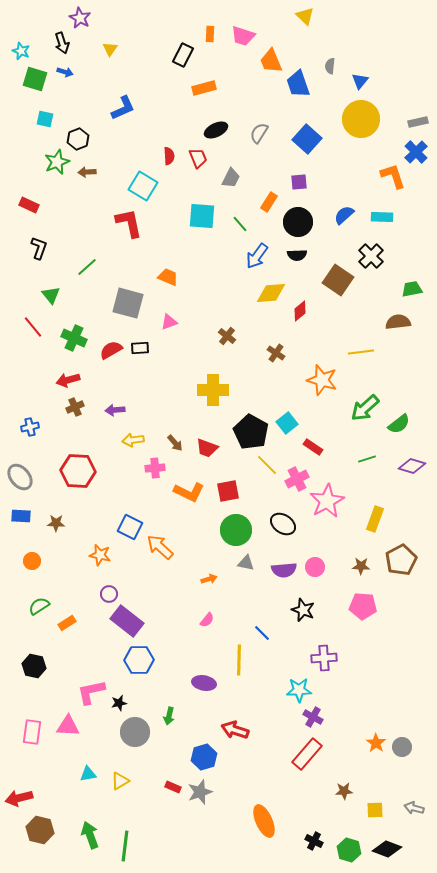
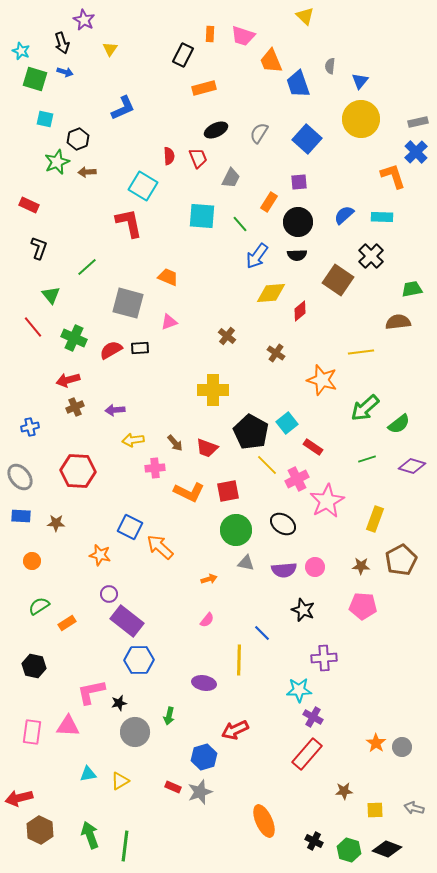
purple star at (80, 18): moved 4 px right, 2 px down
red arrow at (235, 730): rotated 44 degrees counterclockwise
brown hexagon at (40, 830): rotated 12 degrees clockwise
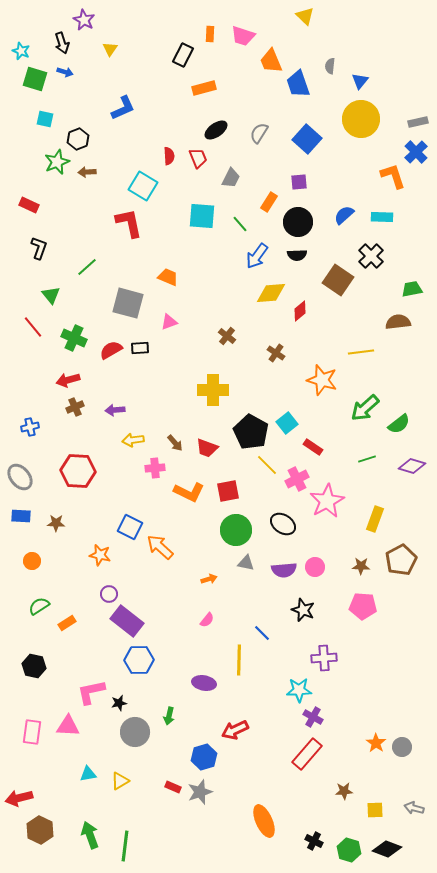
black ellipse at (216, 130): rotated 10 degrees counterclockwise
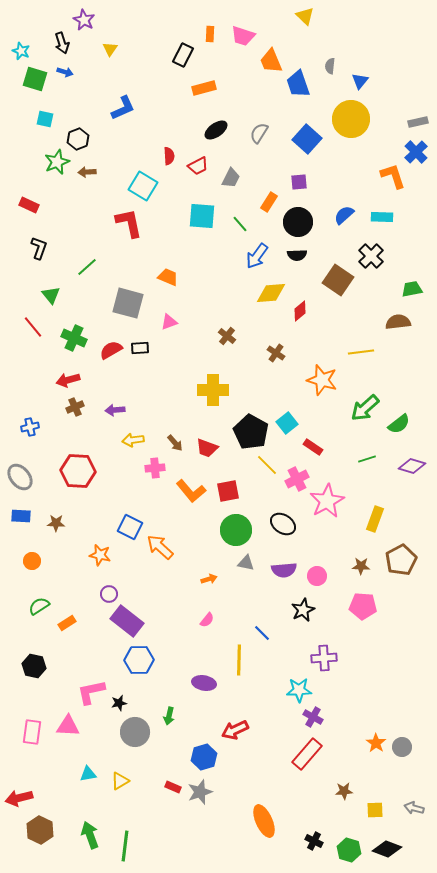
yellow circle at (361, 119): moved 10 px left
red trapezoid at (198, 158): moved 8 px down; rotated 85 degrees clockwise
orange L-shape at (189, 492): moved 2 px right, 1 px up; rotated 24 degrees clockwise
pink circle at (315, 567): moved 2 px right, 9 px down
black star at (303, 610): rotated 25 degrees clockwise
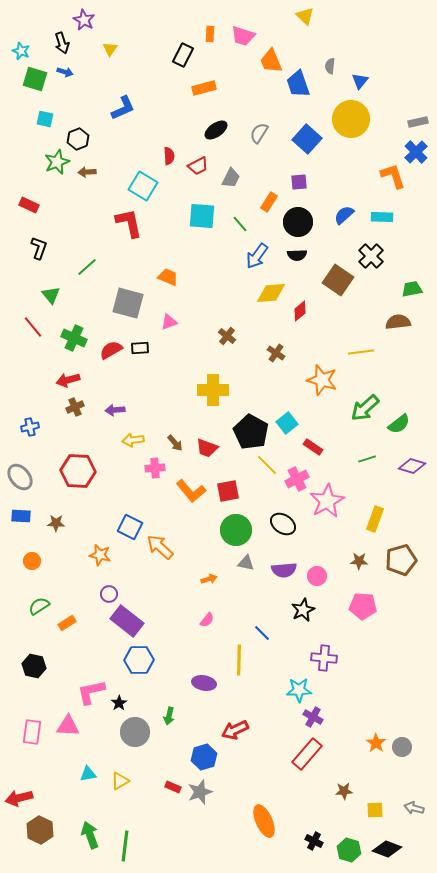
brown pentagon at (401, 560): rotated 12 degrees clockwise
brown star at (361, 566): moved 2 px left, 5 px up
purple cross at (324, 658): rotated 10 degrees clockwise
black star at (119, 703): rotated 21 degrees counterclockwise
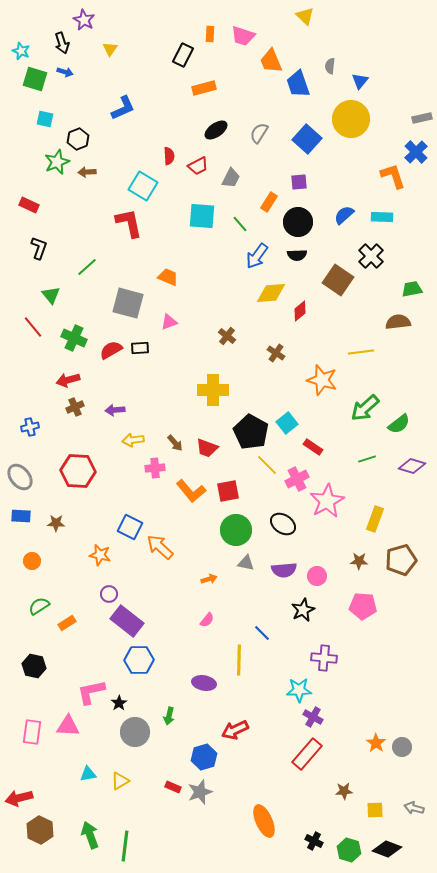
gray rectangle at (418, 122): moved 4 px right, 4 px up
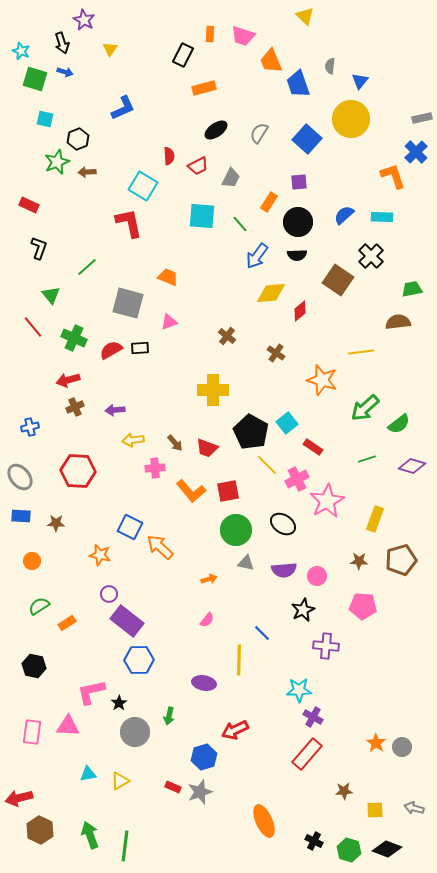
purple cross at (324, 658): moved 2 px right, 12 px up
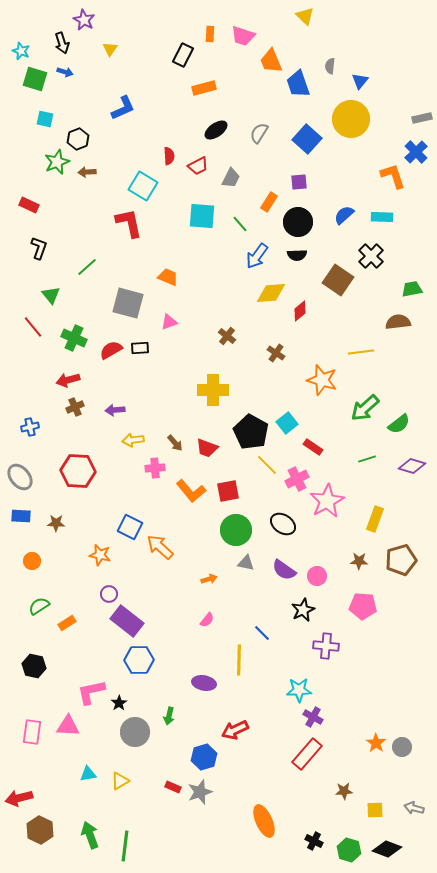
purple semicircle at (284, 570): rotated 40 degrees clockwise
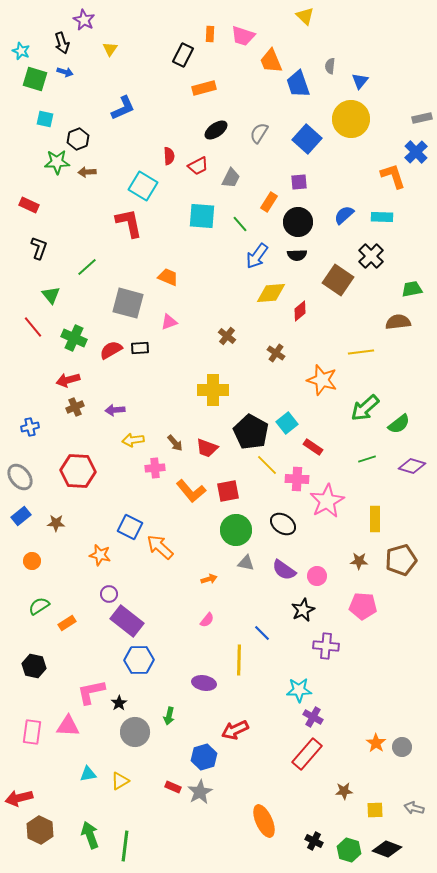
green star at (57, 162): rotated 20 degrees clockwise
pink cross at (297, 479): rotated 30 degrees clockwise
blue rectangle at (21, 516): rotated 42 degrees counterclockwise
yellow rectangle at (375, 519): rotated 20 degrees counterclockwise
gray star at (200, 792): rotated 10 degrees counterclockwise
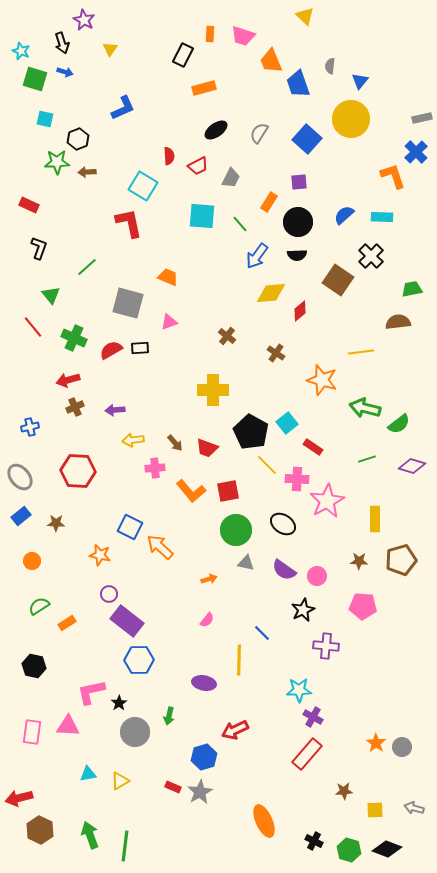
green arrow at (365, 408): rotated 56 degrees clockwise
